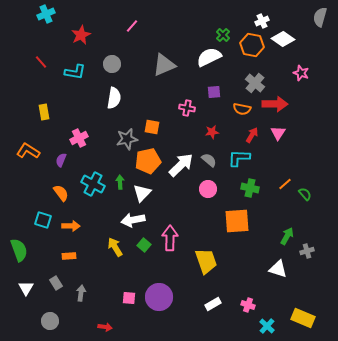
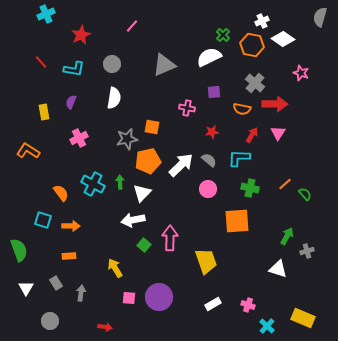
cyan L-shape at (75, 72): moved 1 px left, 3 px up
purple semicircle at (61, 160): moved 10 px right, 58 px up
yellow arrow at (115, 247): moved 21 px down
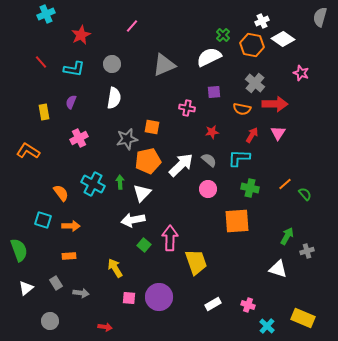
yellow trapezoid at (206, 261): moved 10 px left, 1 px down
white triangle at (26, 288): rotated 21 degrees clockwise
gray arrow at (81, 293): rotated 91 degrees clockwise
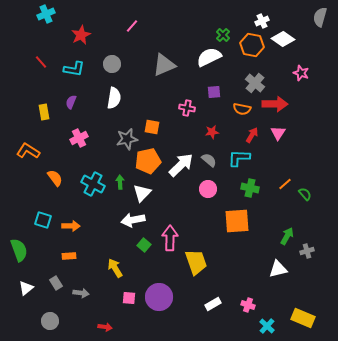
orange semicircle at (61, 193): moved 6 px left, 15 px up
white triangle at (278, 269): rotated 30 degrees counterclockwise
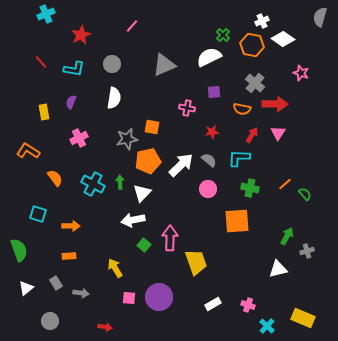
cyan square at (43, 220): moved 5 px left, 6 px up
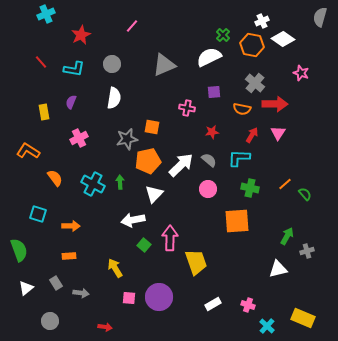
white triangle at (142, 193): moved 12 px right, 1 px down
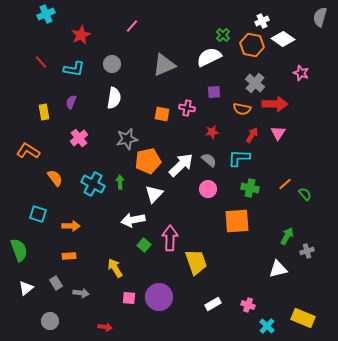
orange square at (152, 127): moved 10 px right, 13 px up
pink cross at (79, 138): rotated 12 degrees counterclockwise
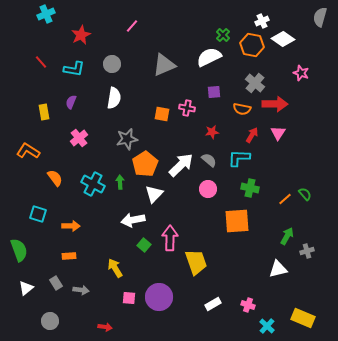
orange pentagon at (148, 161): moved 3 px left, 3 px down; rotated 20 degrees counterclockwise
orange line at (285, 184): moved 15 px down
gray arrow at (81, 293): moved 3 px up
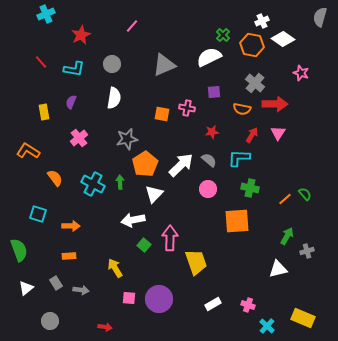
purple circle at (159, 297): moved 2 px down
